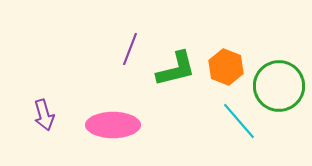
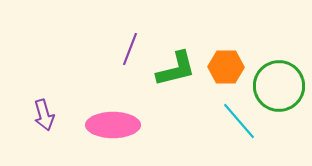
orange hexagon: rotated 20 degrees counterclockwise
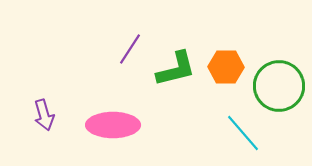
purple line: rotated 12 degrees clockwise
cyan line: moved 4 px right, 12 px down
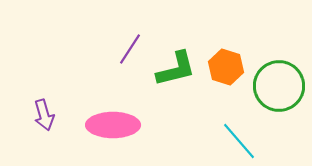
orange hexagon: rotated 16 degrees clockwise
cyan line: moved 4 px left, 8 px down
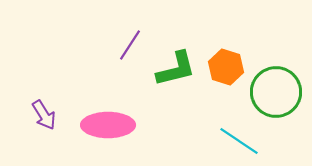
purple line: moved 4 px up
green circle: moved 3 px left, 6 px down
purple arrow: rotated 16 degrees counterclockwise
pink ellipse: moved 5 px left
cyan line: rotated 15 degrees counterclockwise
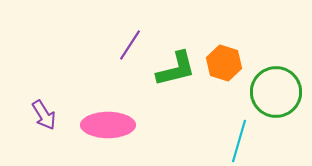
orange hexagon: moved 2 px left, 4 px up
cyan line: rotated 72 degrees clockwise
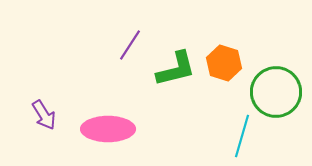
pink ellipse: moved 4 px down
cyan line: moved 3 px right, 5 px up
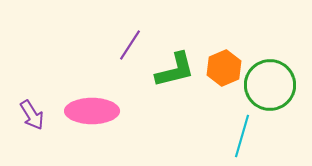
orange hexagon: moved 5 px down; rotated 20 degrees clockwise
green L-shape: moved 1 px left, 1 px down
green circle: moved 6 px left, 7 px up
purple arrow: moved 12 px left
pink ellipse: moved 16 px left, 18 px up
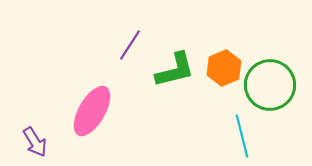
pink ellipse: rotated 60 degrees counterclockwise
purple arrow: moved 3 px right, 27 px down
cyan line: rotated 30 degrees counterclockwise
